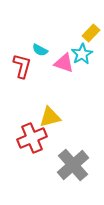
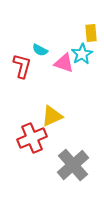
yellow rectangle: rotated 48 degrees counterclockwise
yellow triangle: moved 2 px right, 1 px up; rotated 10 degrees counterclockwise
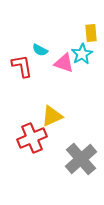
red L-shape: rotated 25 degrees counterclockwise
gray cross: moved 8 px right, 6 px up
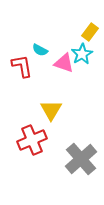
yellow rectangle: moved 1 px left, 1 px up; rotated 42 degrees clockwise
yellow triangle: moved 1 px left, 6 px up; rotated 35 degrees counterclockwise
red cross: moved 2 px down
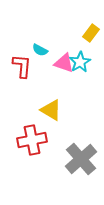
yellow rectangle: moved 1 px right, 1 px down
cyan star: moved 2 px left, 8 px down
red L-shape: rotated 15 degrees clockwise
yellow triangle: rotated 30 degrees counterclockwise
red cross: rotated 12 degrees clockwise
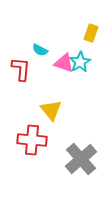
yellow rectangle: rotated 18 degrees counterclockwise
red L-shape: moved 1 px left, 3 px down
yellow triangle: rotated 20 degrees clockwise
red cross: rotated 16 degrees clockwise
